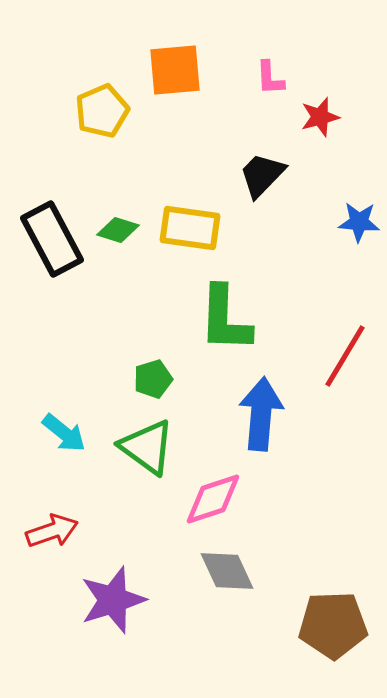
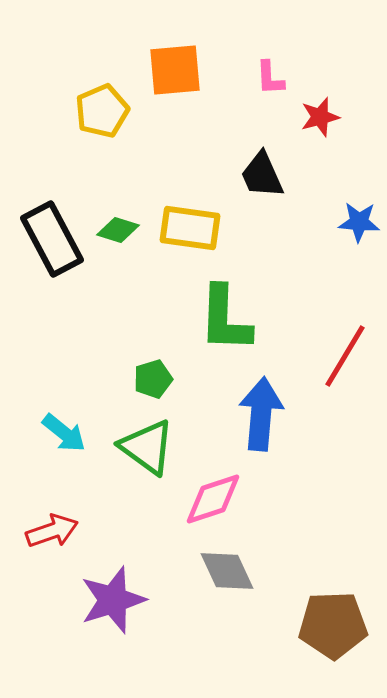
black trapezoid: rotated 68 degrees counterclockwise
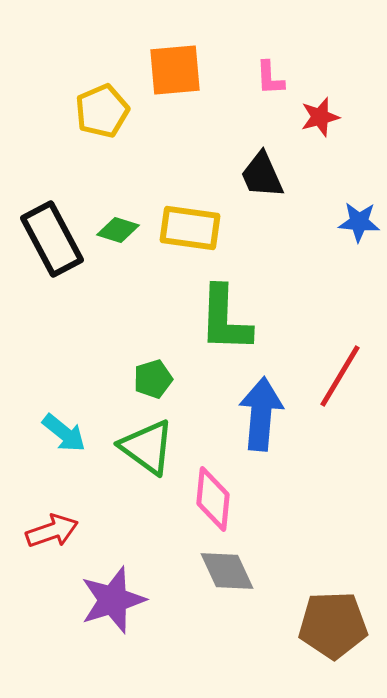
red line: moved 5 px left, 20 px down
pink diamond: rotated 66 degrees counterclockwise
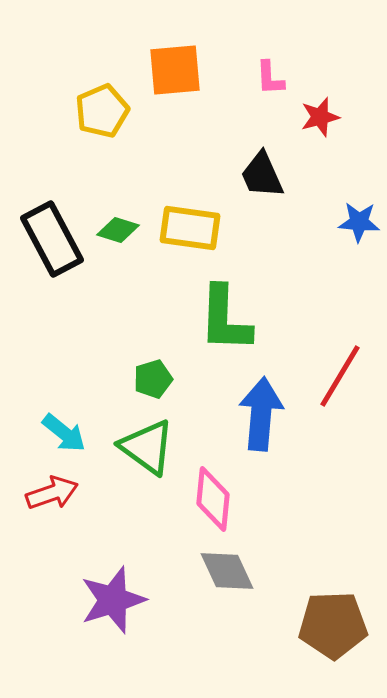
red arrow: moved 38 px up
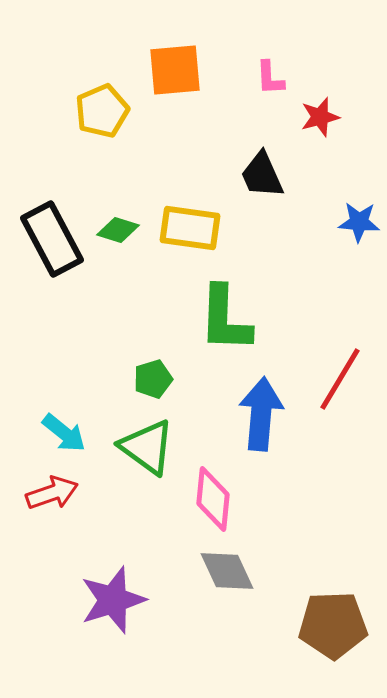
red line: moved 3 px down
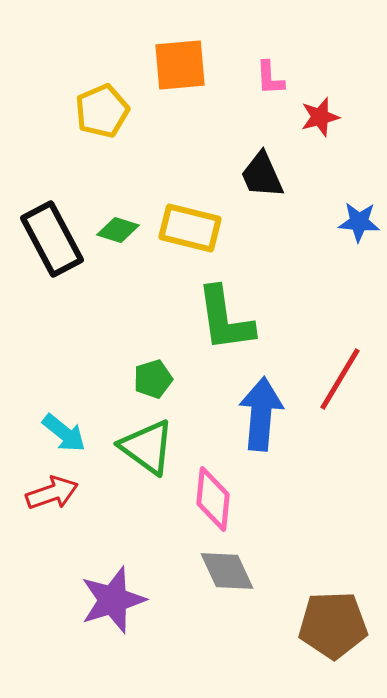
orange square: moved 5 px right, 5 px up
yellow rectangle: rotated 6 degrees clockwise
green L-shape: rotated 10 degrees counterclockwise
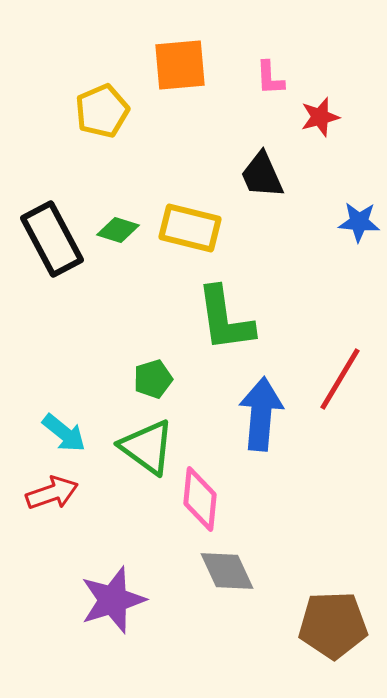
pink diamond: moved 13 px left
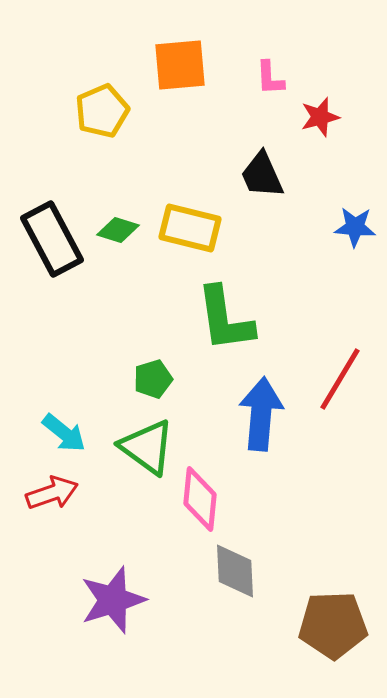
blue star: moved 4 px left, 5 px down
gray diamond: moved 8 px right; rotated 22 degrees clockwise
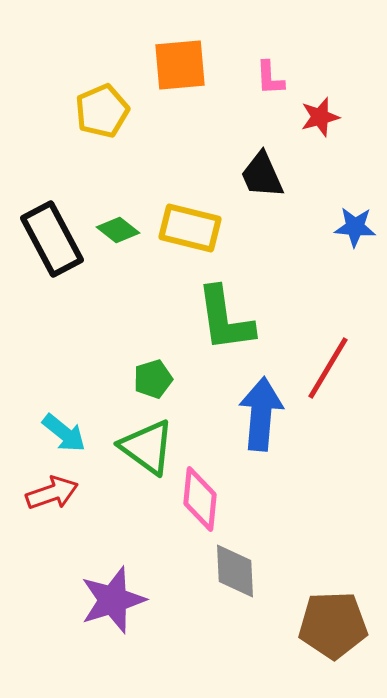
green diamond: rotated 21 degrees clockwise
red line: moved 12 px left, 11 px up
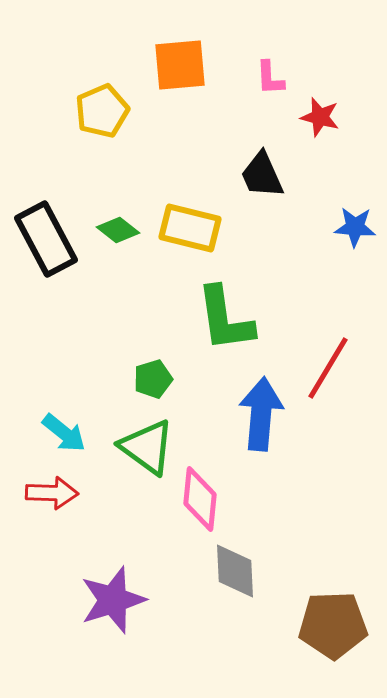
red star: rotated 30 degrees clockwise
black rectangle: moved 6 px left
red arrow: rotated 21 degrees clockwise
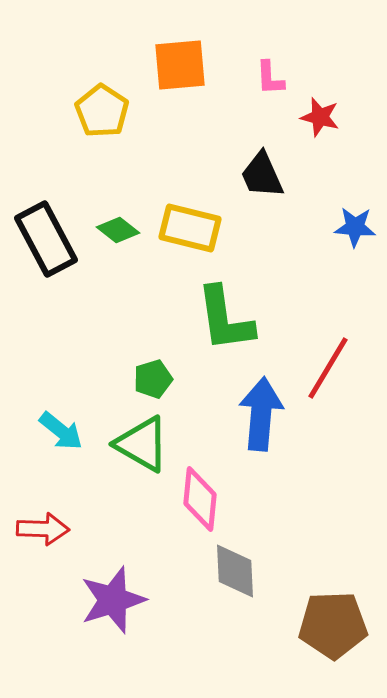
yellow pentagon: rotated 16 degrees counterclockwise
cyan arrow: moved 3 px left, 2 px up
green triangle: moved 5 px left, 3 px up; rotated 6 degrees counterclockwise
red arrow: moved 9 px left, 36 px down
